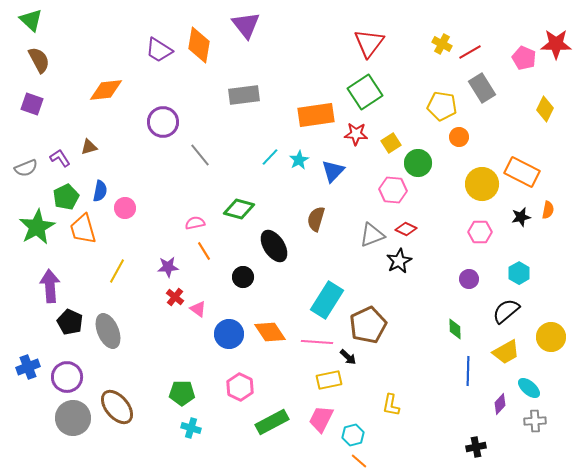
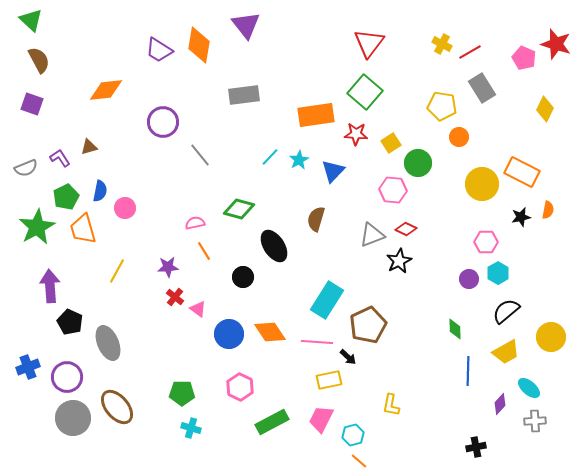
red star at (556, 44): rotated 16 degrees clockwise
green square at (365, 92): rotated 16 degrees counterclockwise
pink hexagon at (480, 232): moved 6 px right, 10 px down
cyan hexagon at (519, 273): moved 21 px left
gray ellipse at (108, 331): moved 12 px down
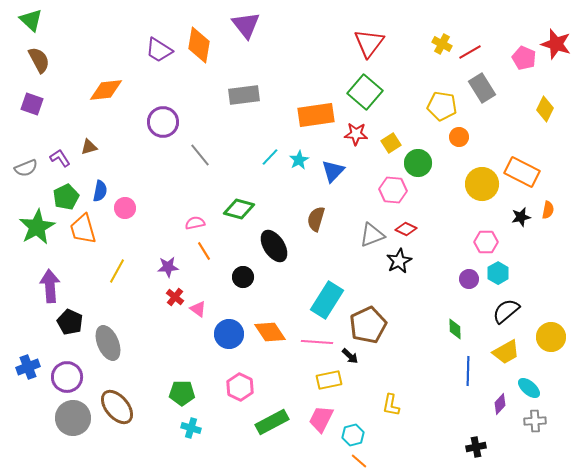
black arrow at (348, 357): moved 2 px right, 1 px up
